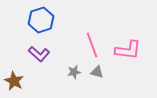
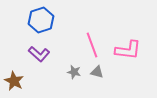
gray star: rotated 24 degrees clockwise
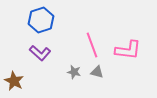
purple L-shape: moved 1 px right, 1 px up
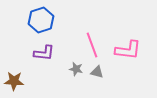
purple L-shape: moved 4 px right; rotated 35 degrees counterclockwise
gray star: moved 2 px right, 3 px up
brown star: rotated 24 degrees counterclockwise
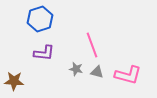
blue hexagon: moved 1 px left, 1 px up
pink L-shape: moved 25 px down; rotated 8 degrees clockwise
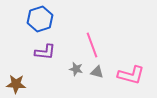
purple L-shape: moved 1 px right, 1 px up
pink L-shape: moved 3 px right
brown star: moved 2 px right, 3 px down
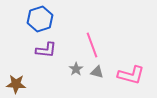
purple L-shape: moved 1 px right, 2 px up
gray star: rotated 24 degrees clockwise
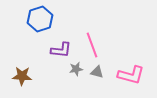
purple L-shape: moved 15 px right
gray star: rotated 24 degrees clockwise
brown star: moved 6 px right, 8 px up
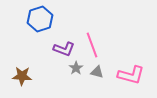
purple L-shape: moved 3 px right, 1 px up; rotated 15 degrees clockwise
gray star: moved 1 px up; rotated 24 degrees counterclockwise
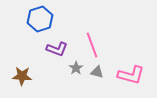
purple L-shape: moved 7 px left
